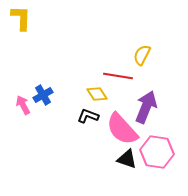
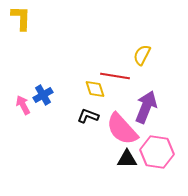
red line: moved 3 px left
yellow diamond: moved 2 px left, 5 px up; rotated 15 degrees clockwise
black triangle: rotated 20 degrees counterclockwise
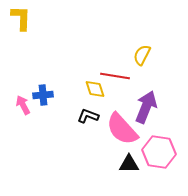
blue cross: rotated 24 degrees clockwise
pink hexagon: moved 2 px right
black triangle: moved 2 px right, 5 px down
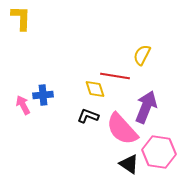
black triangle: rotated 35 degrees clockwise
